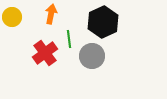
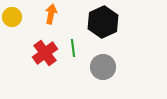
green line: moved 4 px right, 9 px down
gray circle: moved 11 px right, 11 px down
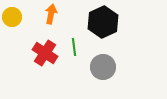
green line: moved 1 px right, 1 px up
red cross: rotated 20 degrees counterclockwise
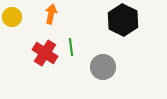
black hexagon: moved 20 px right, 2 px up; rotated 8 degrees counterclockwise
green line: moved 3 px left
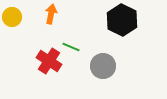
black hexagon: moved 1 px left
green line: rotated 60 degrees counterclockwise
red cross: moved 4 px right, 8 px down
gray circle: moved 1 px up
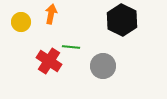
yellow circle: moved 9 px right, 5 px down
green line: rotated 18 degrees counterclockwise
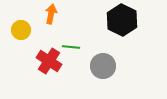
yellow circle: moved 8 px down
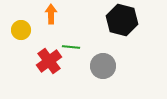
orange arrow: rotated 12 degrees counterclockwise
black hexagon: rotated 12 degrees counterclockwise
red cross: rotated 20 degrees clockwise
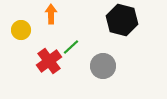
green line: rotated 48 degrees counterclockwise
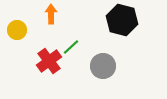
yellow circle: moved 4 px left
